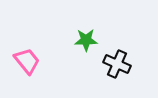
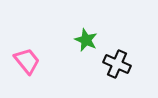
green star: rotated 25 degrees clockwise
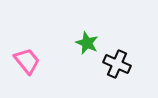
green star: moved 1 px right, 3 px down
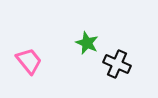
pink trapezoid: moved 2 px right
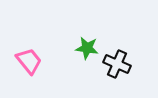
green star: moved 5 px down; rotated 15 degrees counterclockwise
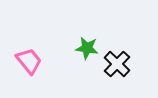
black cross: rotated 20 degrees clockwise
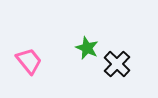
green star: rotated 15 degrees clockwise
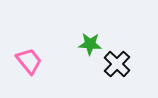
green star: moved 3 px right, 4 px up; rotated 20 degrees counterclockwise
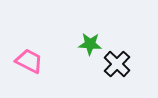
pink trapezoid: rotated 24 degrees counterclockwise
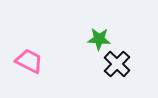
green star: moved 9 px right, 5 px up
